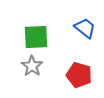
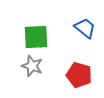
gray star: rotated 15 degrees counterclockwise
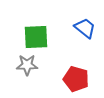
gray star: moved 5 px left, 1 px up; rotated 20 degrees counterclockwise
red pentagon: moved 3 px left, 4 px down
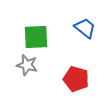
gray star: rotated 15 degrees clockwise
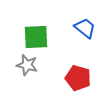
red pentagon: moved 2 px right, 1 px up
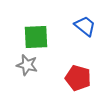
blue trapezoid: moved 2 px up
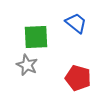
blue trapezoid: moved 9 px left, 3 px up
gray star: rotated 10 degrees clockwise
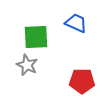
blue trapezoid: rotated 15 degrees counterclockwise
red pentagon: moved 4 px right, 3 px down; rotated 15 degrees counterclockwise
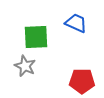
gray star: moved 2 px left, 1 px down
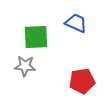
gray star: rotated 20 degrees counterclockwise
red pentagon: rotated 10 degrees counterclockwise
